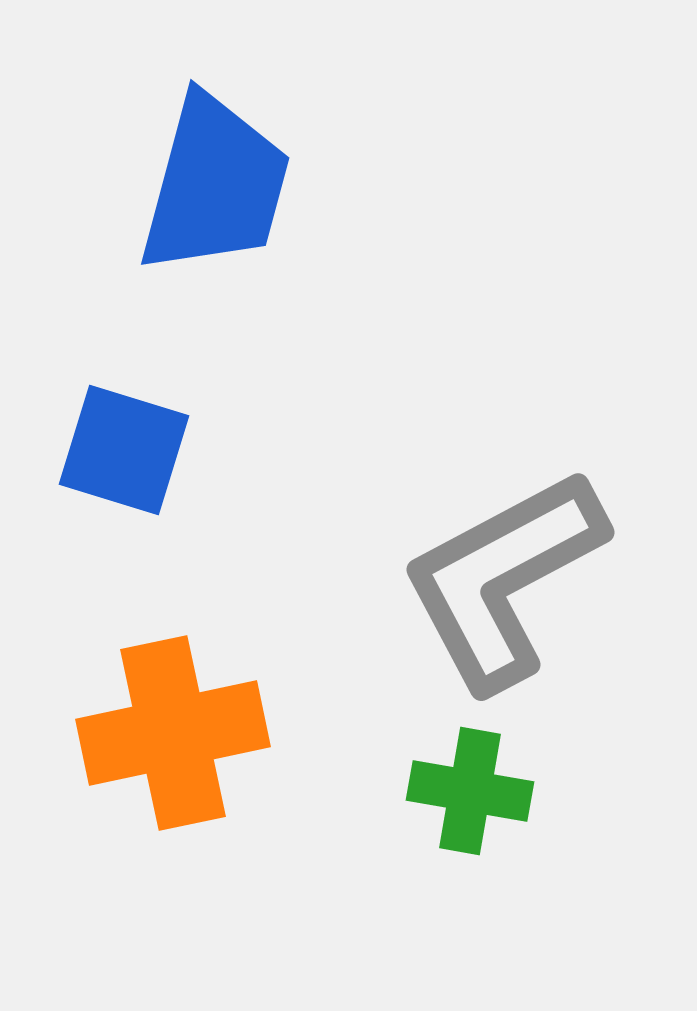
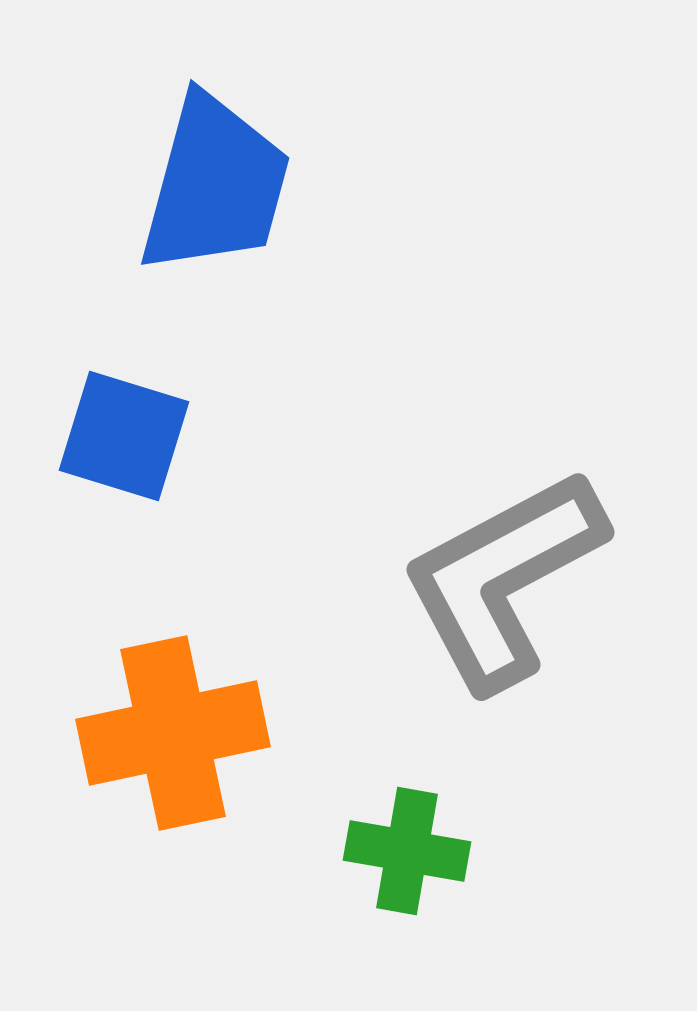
blue square: moved 14 px up
green cross: moved 63 px left, 60 px down
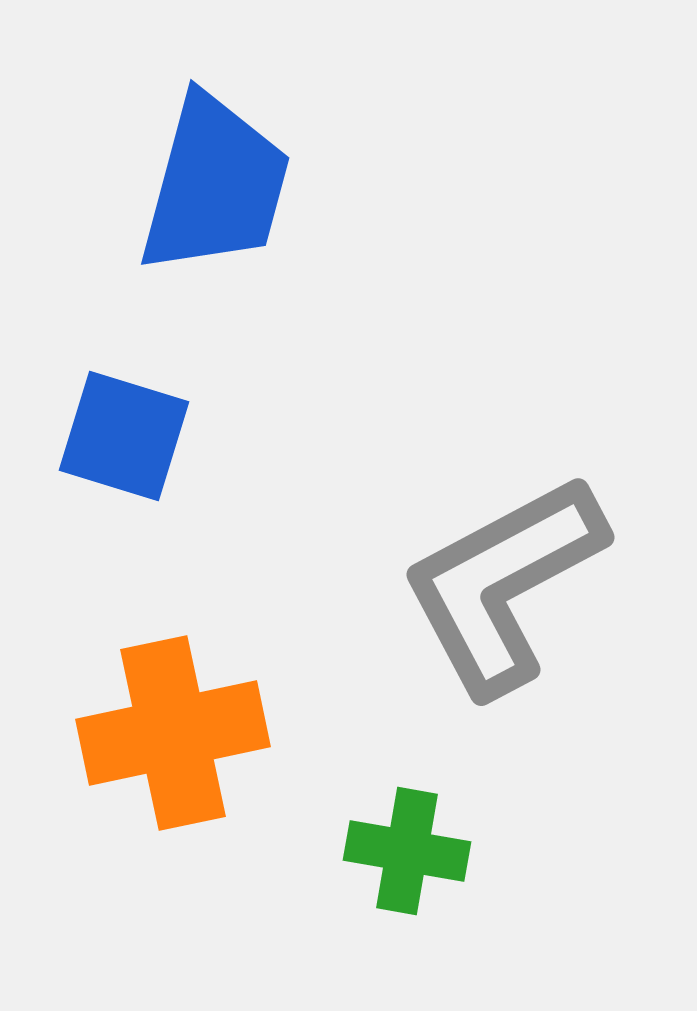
gray L-shape: moved 5 px down
